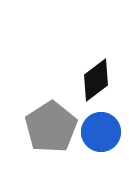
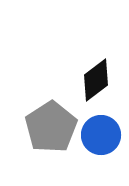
blue circle: moved 3 px down
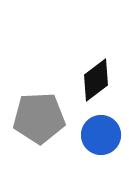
gray pentagon: moved 12 px left, 9 px up; rotated 30 degrees clockwise
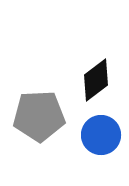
gray pentagon: moved 2 px up
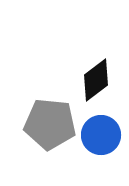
gray pentagon: moved 11 px right, 8 px down; rotated 9 degrees clockwise
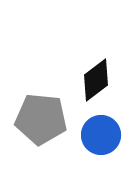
gray pentagon: moved 9 px left, 5 px up
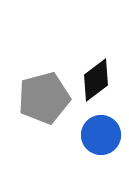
gray pentagon: moved 3 px right, 21 px up; rotated 21 degrees counterclockwise
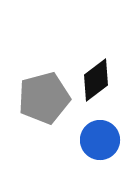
blue circle: moved 1 px left, 5 px down
